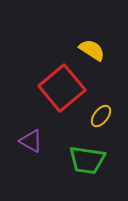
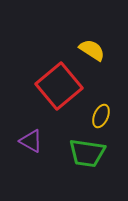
red square: moved 3 px left, 2 px up
yellow ellipse: rotated 15 degrees counterclockwise
green trapezoid: moved 7 px up
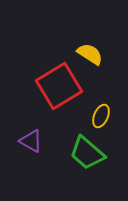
yellow semicircle: moved 2 px left, 4 px down
red square: rotated 9 degrees clockwise
green trapezoid: rotated 33 degrees clockwise
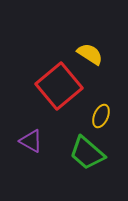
red square: rotated 9 degrees counterclockwise
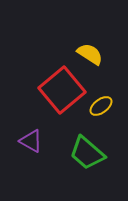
red square: moved 3 px right, 4 px down
yellow ellipse: moved 10 px up; rotated 30 degrees clockwise
